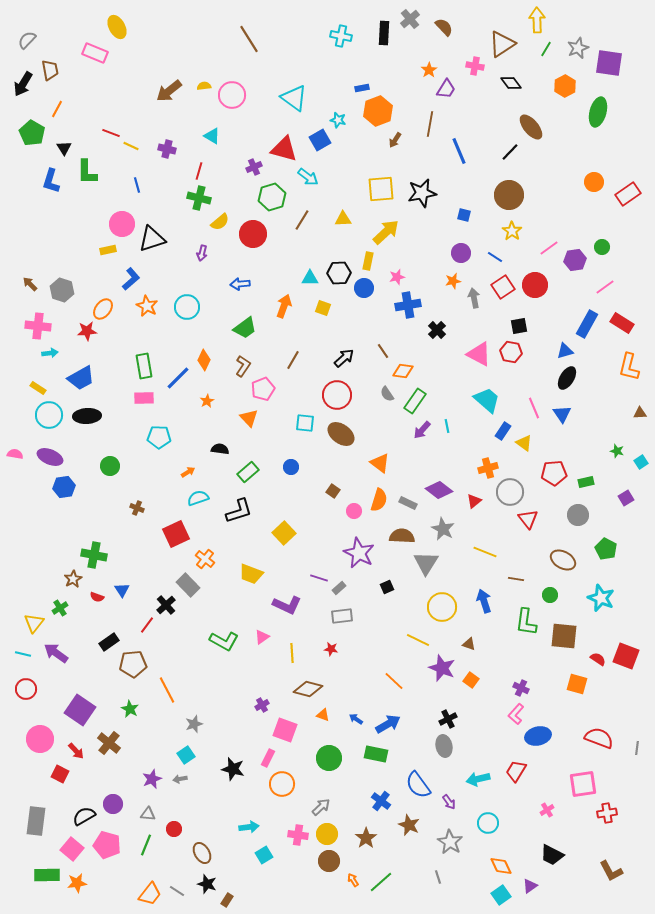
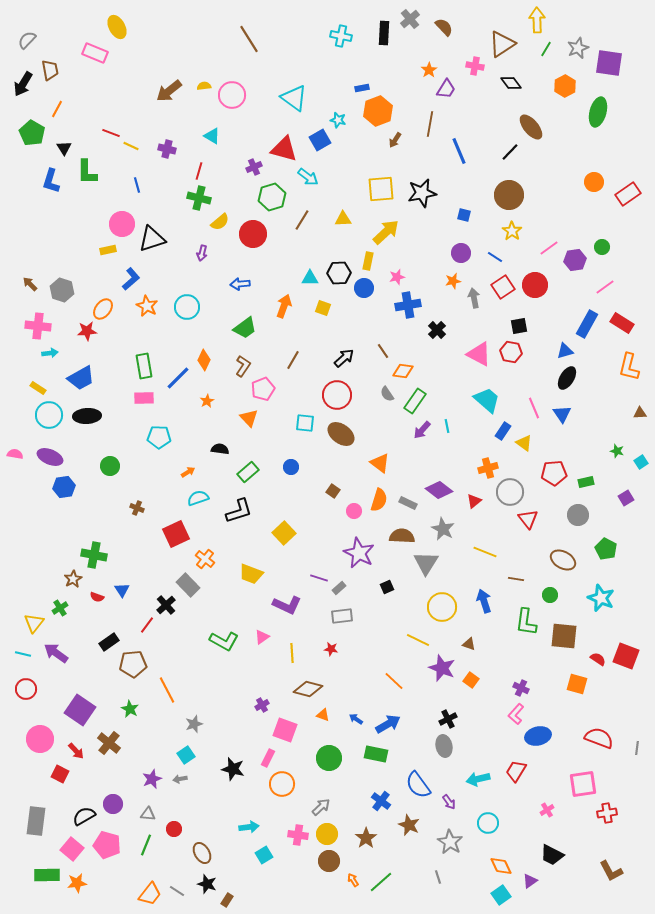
purple triangle at (530, 886): moved 5 px up
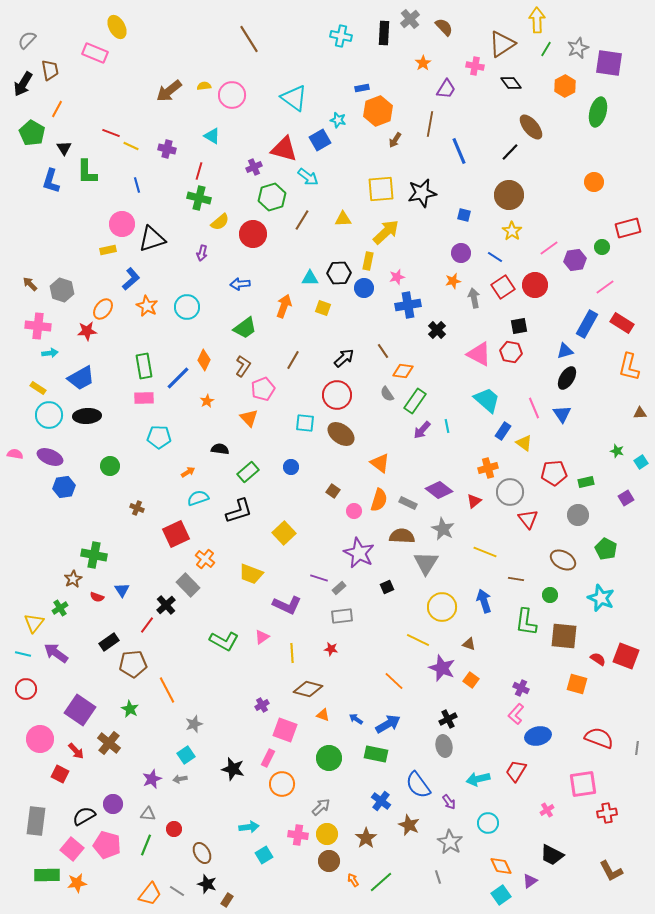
orange star at (429, 70): moved 6 px left, 7 px up
red rectangle at (628, 194): moved 34 px down; rotated 20 degrees clockwise
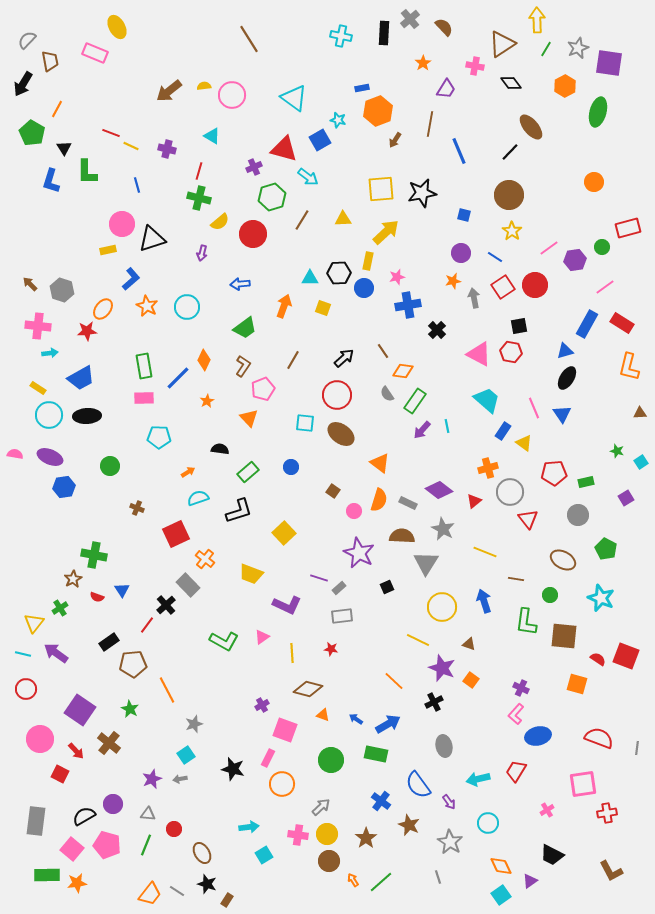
brown trapezoid at (50, 70): moved 9 px up
black cross at (448, 719): moved 14 px left, 17 px up
green circle at (329, 758): moved 2 px right, 2 px down
